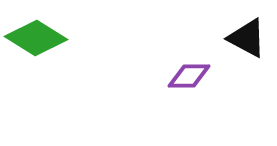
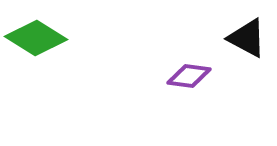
purple diamond: rotated 9 degrees clockwise
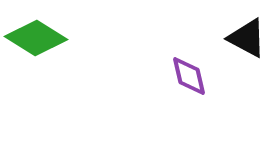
purple diamond: rotated 69 degrees clockwise
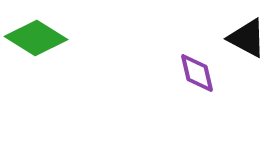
purple diamond: moved 8 px right, 3 px up
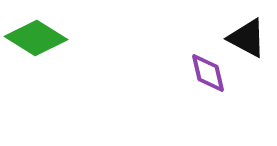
purple diamond: moved 11 px right
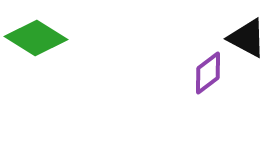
purple diamond: rotated 66 degrees clockwise
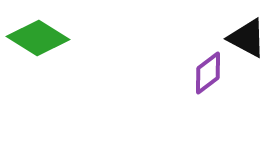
green diamond: moved 2 px right
